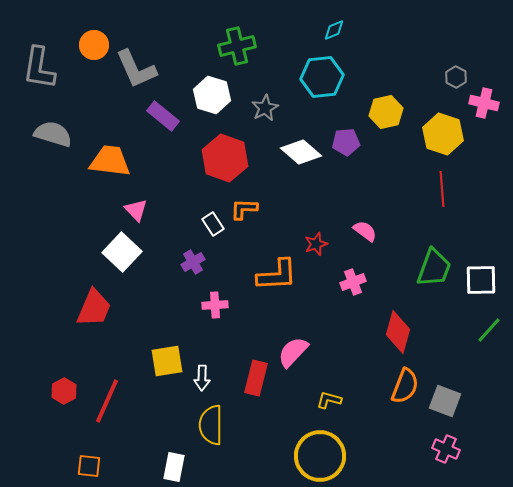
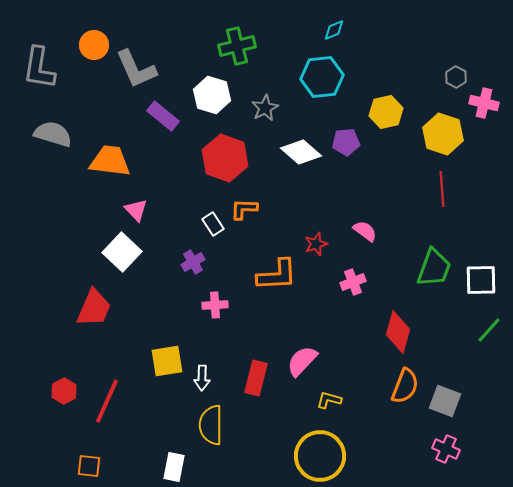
pink semicircle at (293, 352): moved 9 px right, 9 px down
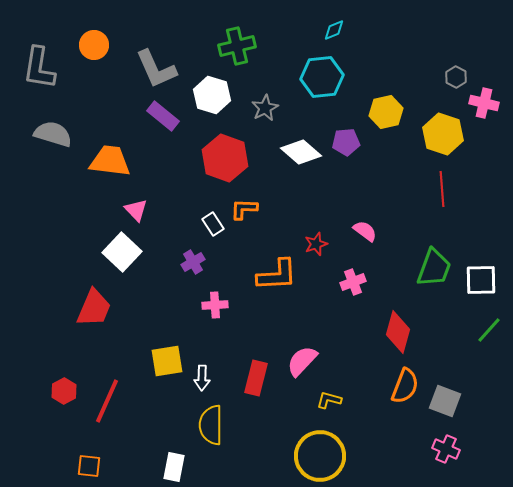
gray L-shape at (136, 69): moved 20 px right
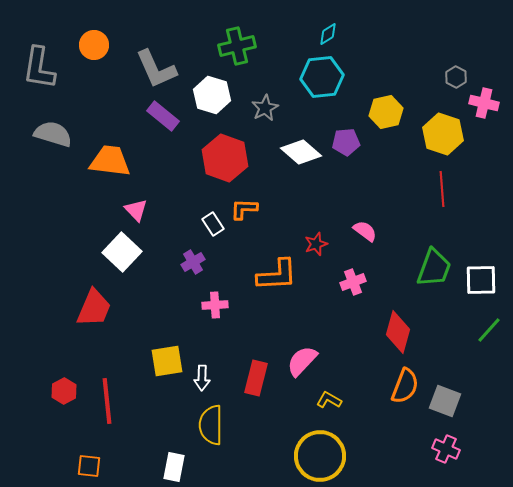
cyan diamond at (334, 30): moved 6 px left, 4 px down; rotated 10 degrees counterclockwise
yellow L-shape at (329, 400): rotated 15 degrees clockwise
red line at (107, 401): rotated 30 degrees counterclockwise
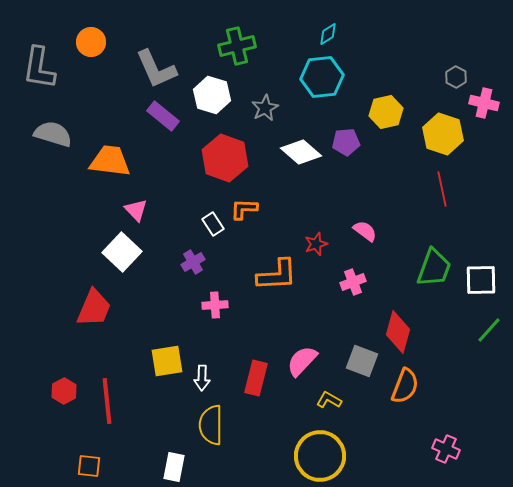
orange circle at (94, 45): moved 3 px left, 3 px up
red line at (442, 189): rotated 8 degrees counterclockwise
gray square at (445, 401): moved 83 px left, 40 px up
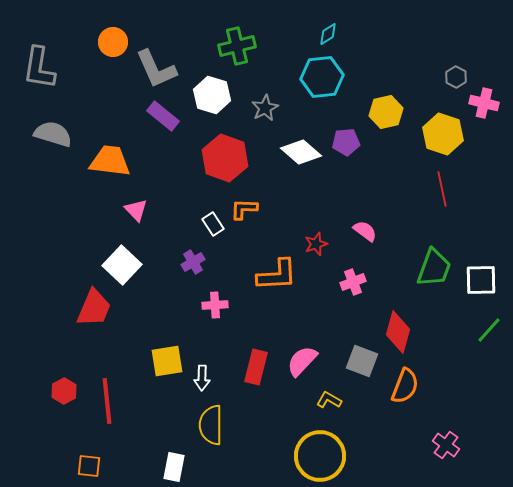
orange circle at (91, 42): moved 22 px right
white square at (122, 252): moved 13 px down
red rectangle at (256, 378): moved 11 px up
pink cross at (446, 449): moved 4 px up; rotated 12 degrees clockwise
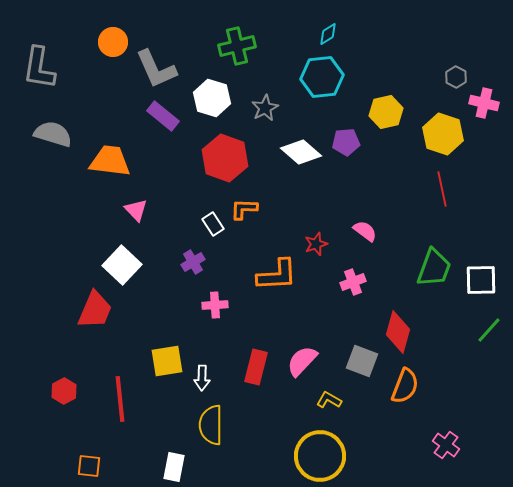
white hexagon at (212, 95): moved 3 px down
red trapezoid at (94, 308): moved 1 px right, 2 px down
red line at (107, 401): moved 13 px right, 2 px up
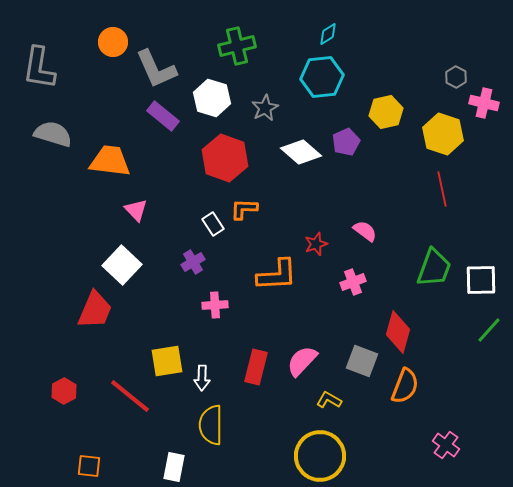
purple pentagon at (346, 142): rotated 20 degrees counterclockwise
red line at (120, 399): moved 10 px right, 3 px up; rotated 45 degrees counterclockwise
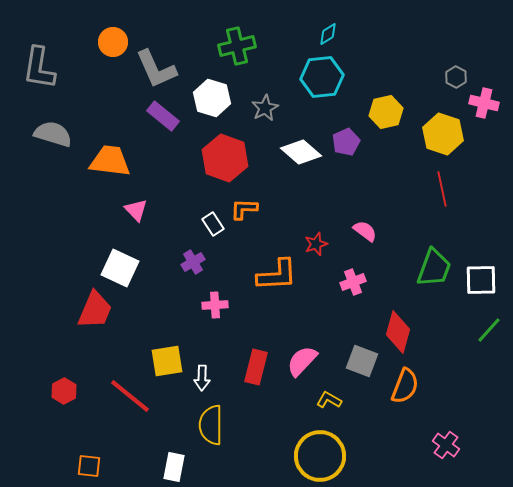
white square at (122, 265): moved 2 px left, 3 px down; rotated 18 degrees counterclockwise
